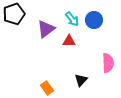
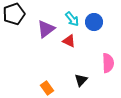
blue circle: moved 2 px down
red triangle: rotated 24 degrees clockwise
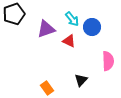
blue circle: moved 2 px left, 5 px down
purple triangle: rotated 18 degrees clockwise
pink semicircle: moved 2 px up
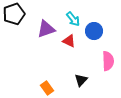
cyan arrow: moved 1 px right
blue circle: moved 2 px right, 4 px down
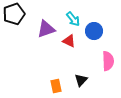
orange rectangle: moved 9 px right, 2 px up; rotated 24 degrees clockwise
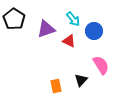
black pentagon: moved 5 px down; rotated 20 degrees counterclockwise
pink semicircle: moved 7 px left, 4 px down; rotated 30 degrees counterclockwise
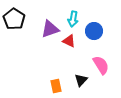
cyan arrow: rotated 49 degrees clockwise
purple triangle: moved 4 px right
